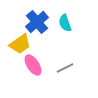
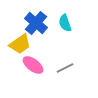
blue cross: moved 1 px left, 1 px down; rotated 10 degrees counterclockwise
pink ellipse: rotated 20 degrees counterclockwise
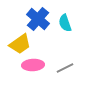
blue cross: moved 2 px right, 4 px up
pink ellipse: rotated 40 degrees counterclockwise
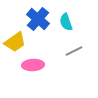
cyan semicircle: moved 1 px right, 1 px up
yellow trapezoid: moved 5 px left, 2 px up
gray line: moved 9 px right, 17 px up
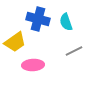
blue cross: rotated 25 degrees counterclockwise
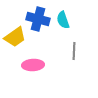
cyan semicircle: moved 3 px left, 2 px up
yellow trapezoid: moved 5 px up
gray line: rotated 60 degrees counterclockwise
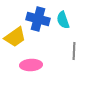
pink ellipse: moved 2 px left
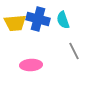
yellow trapezoid: moved 14 px up; rotated 30 degrees clockwise
gray line: rotated 30 degrees counterclockwise
